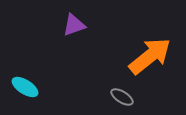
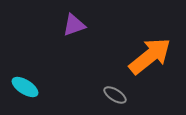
gray ellipse: moved 7 px left, 2 px up
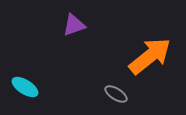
gray ellipse: moved 1 px right, 1 px up
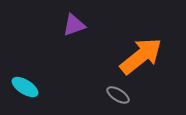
orange arrow: moved 9 px left
gray ellipse: moved 2 px right, 1 px down
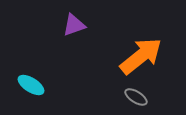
cyan ellipse: moved 6 px right, 2 px up
gray ellipse: moved 18 px right, 2 px down
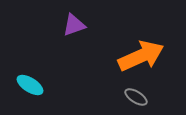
orange arrow: rotated 15 degrees clockwise
cyan ellipse: moved 1 px left
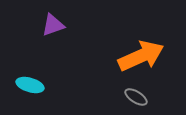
purple triangle: moved 21 px left
cyan ellipse: rotated 16 degrees counterclockwise
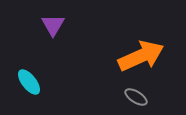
purple triangle: rotated 40 degrees counterclockwise
cyan ellipse: moved 1 px left, 3 px up; rotated 36 degrees clockwise
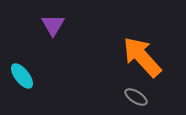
orange arrow: moved 1 px right, 1 px down; rotated 108 degrees counterclockwise
cyan ellipse: moved 7 px left, 6 px up
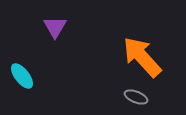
purple triangle: moved 2 px right, 2 px down
gray ellipse: rotated 10 degrees counterclockwise
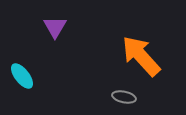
orange arrow: moved 1 px left, 1 px up
gray ellipse: moved 12 px left; rotated 10 degrees counterclockwise
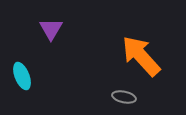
purple triangle: moved 4 px left, 2 px down
cyan ellipse: rotated 16 degrees clockwise
